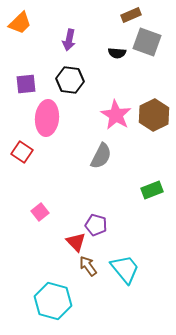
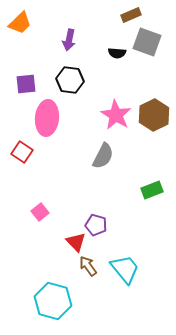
gray semicircle: moved 2 px right
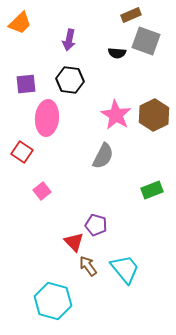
gray square: moved 1 px left, 1 px up
pink square: moved 2 px right, 21 px up
red triangle: moved 2 px left
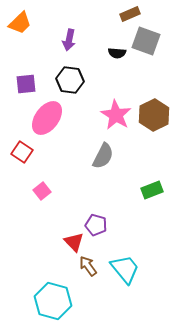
brown rectangle: moved 1 px left, 1 px up
pink ellipse: rotated 32 degrees clockwise
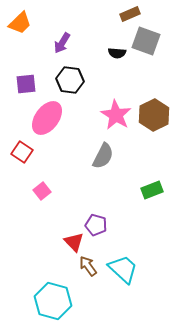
purple arrow: moved 7 px left, 3 px down; rotated 20 degrees clockwise
cyan trapezoid: moved 2 px left; rotated 8 degrees counterclockwise
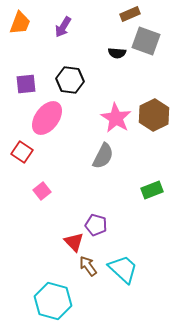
orange trapezoid: rotated 25 degrees counterclockwise
purple arrow: moved 1 px right, 16 px up
pink star: moved 3 px down
